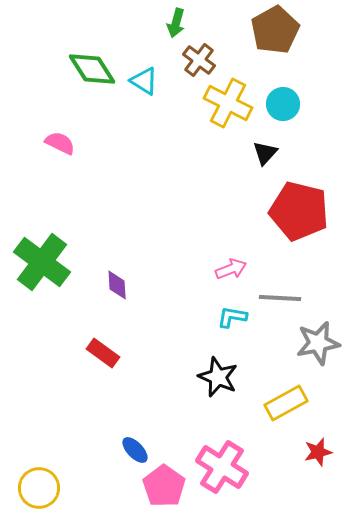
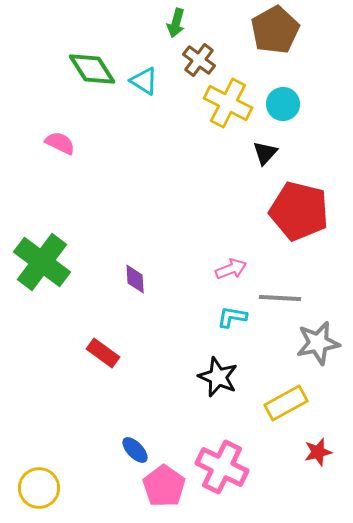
purple diamond: moved 18 px right, 6 px up
pink cross: rotated 6 degrees counterclockwise
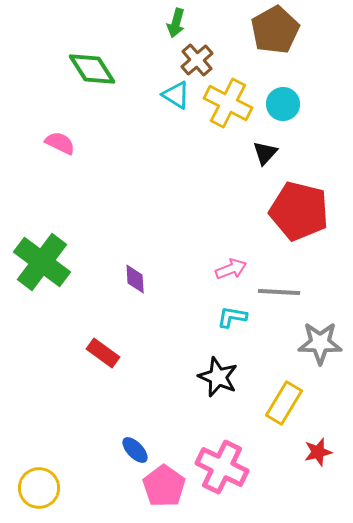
brown cross: moved 2 px left; rotated 12 degrees clockwise
cyan triangle: moved 32 px right, 14 px down
gray line: moved 1 px left, 6 px up
gray star: moved 2 px right; rotated 12 degrees clockwise
yellow rectangle: moved 2 px left; rotated 30 degrees counterclockwise
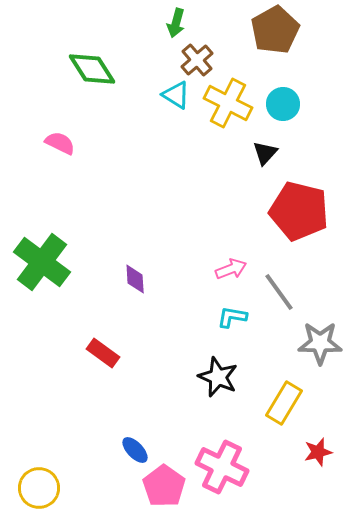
gray line: rotated 51 degrees clockwise
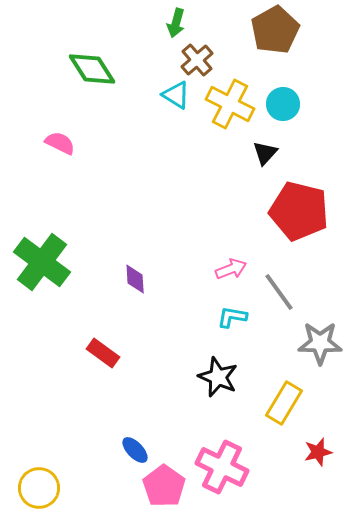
yellow cross: moved 2 px right, 1 px down
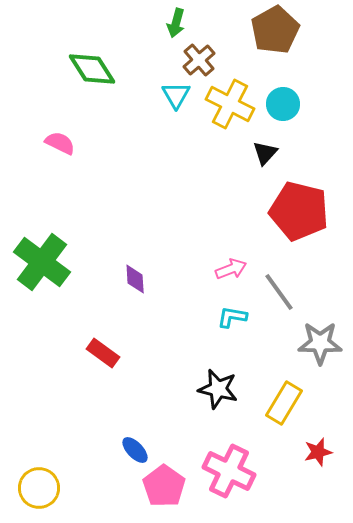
brown cross: moved 2 px right
cyan triangle: rotated 28 degrees clockwise
black star: moved 12 px down; rotated 9 degrees counterclockwise
pink cross: moved 7 px right, 4 px down
